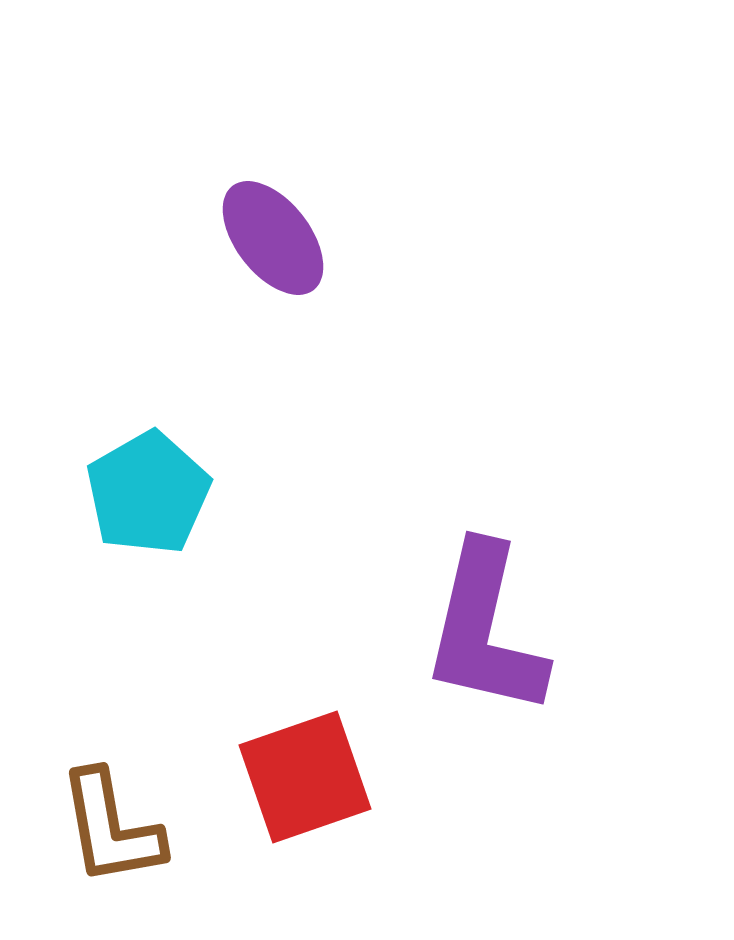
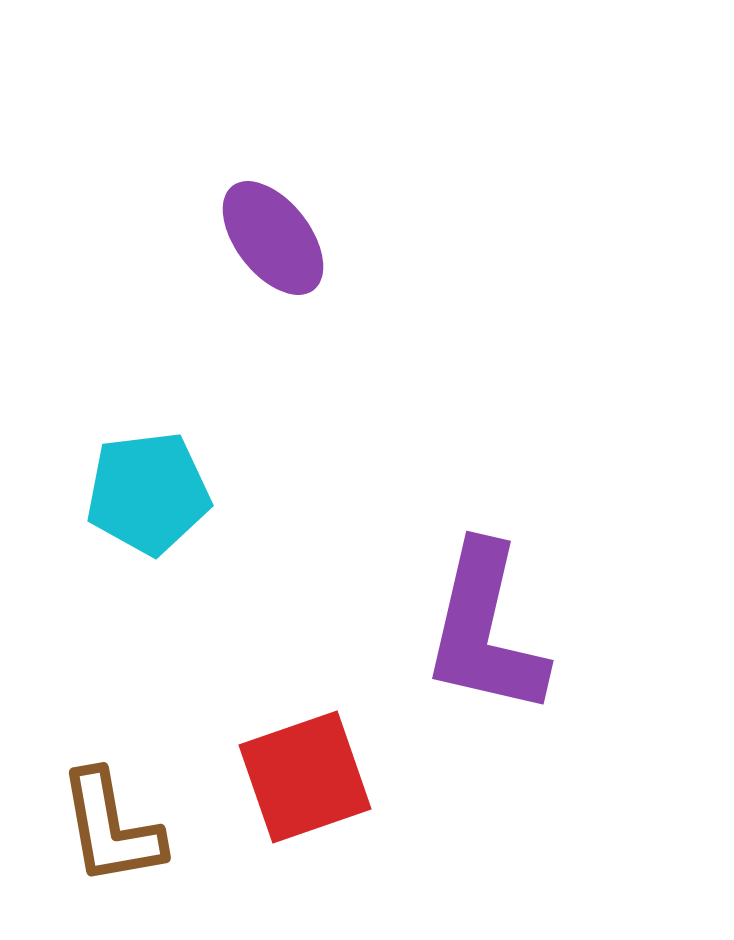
cyan pentagon: rotated 23 degrees clockwise
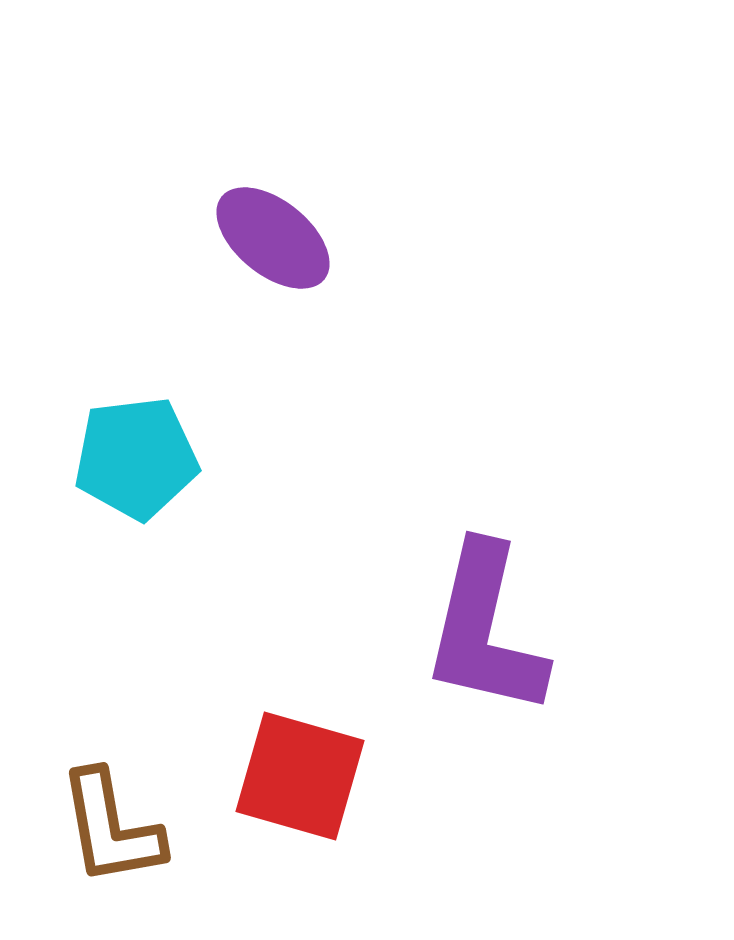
purple ellipse: rotated 13 degrees counterclockwise
cyan pentagon: moved 12 px left, 35 px up
red square: moved 5 px left, 1 px up; rotated 35 degrees clockwise
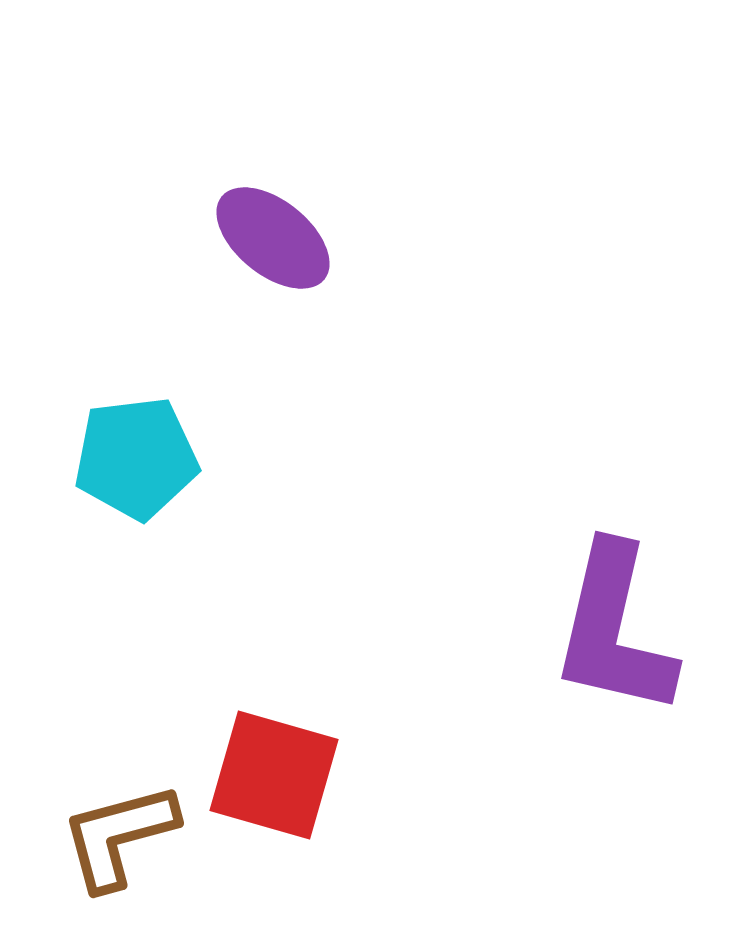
purple L-shape: moved 129 px right
red square: moved 26 px left, 1 px up
brown L-shape: moved 8 px right, 8 px down; rotated 85 degrees clockwise
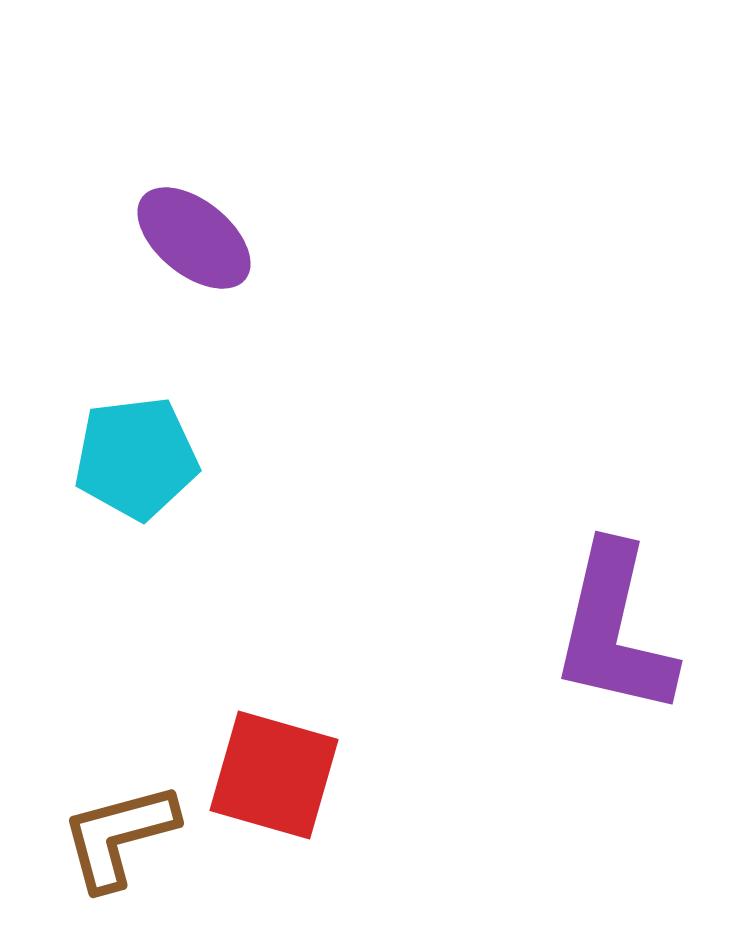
purple ellipse: moved 79 px left
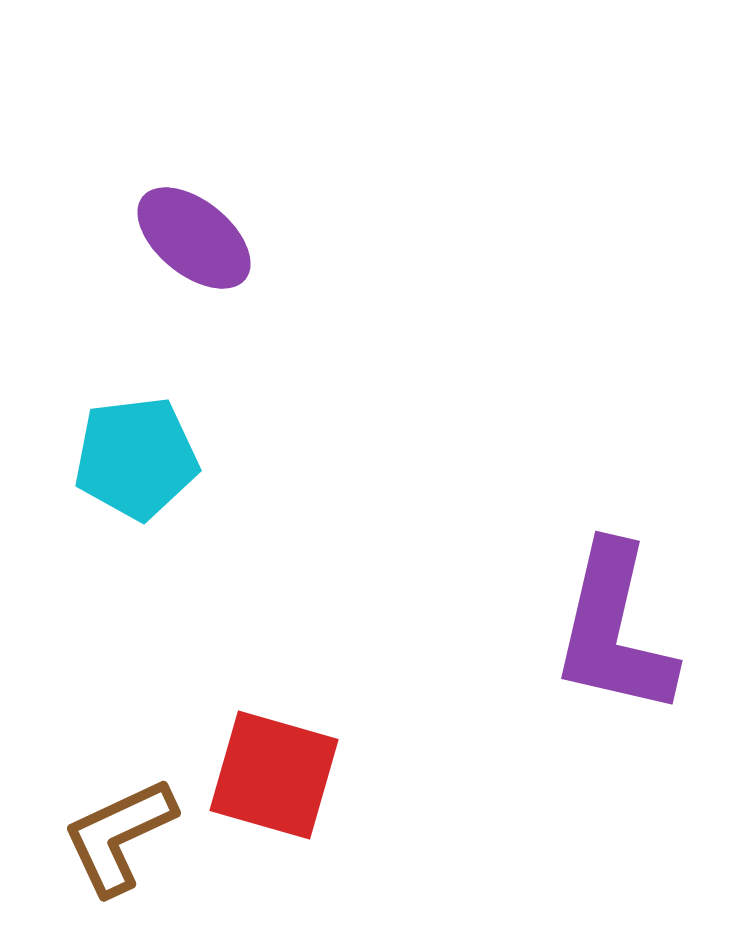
brown L-shape: rotated 10 degrees counterclockwise
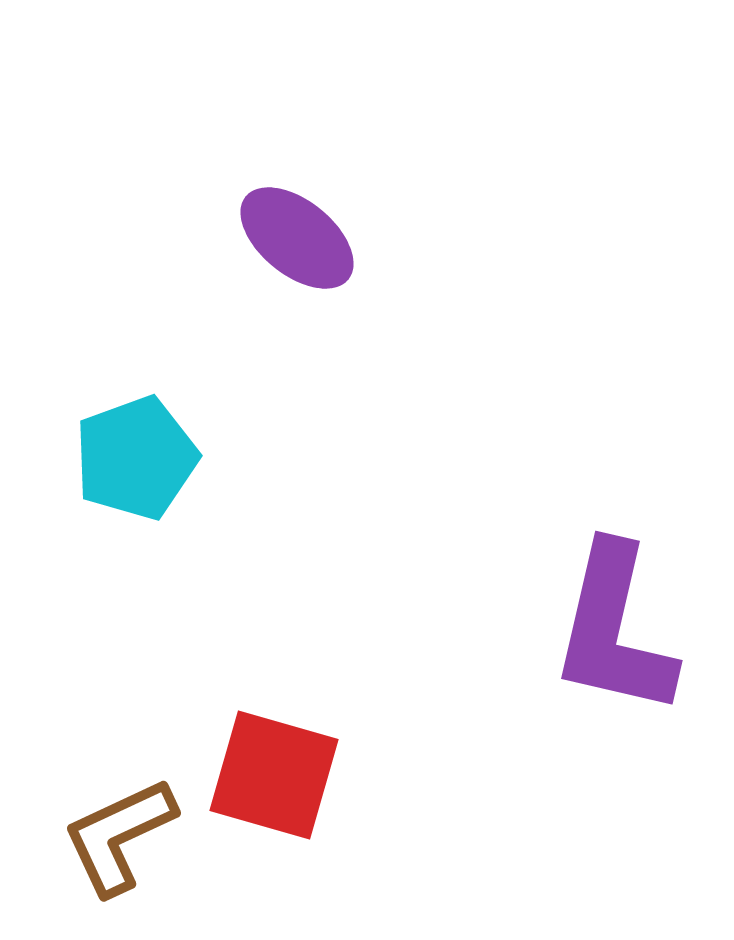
purple ellipse: moved 103 px right
cyan pentagon: rotated 13 degrees counterclockwise
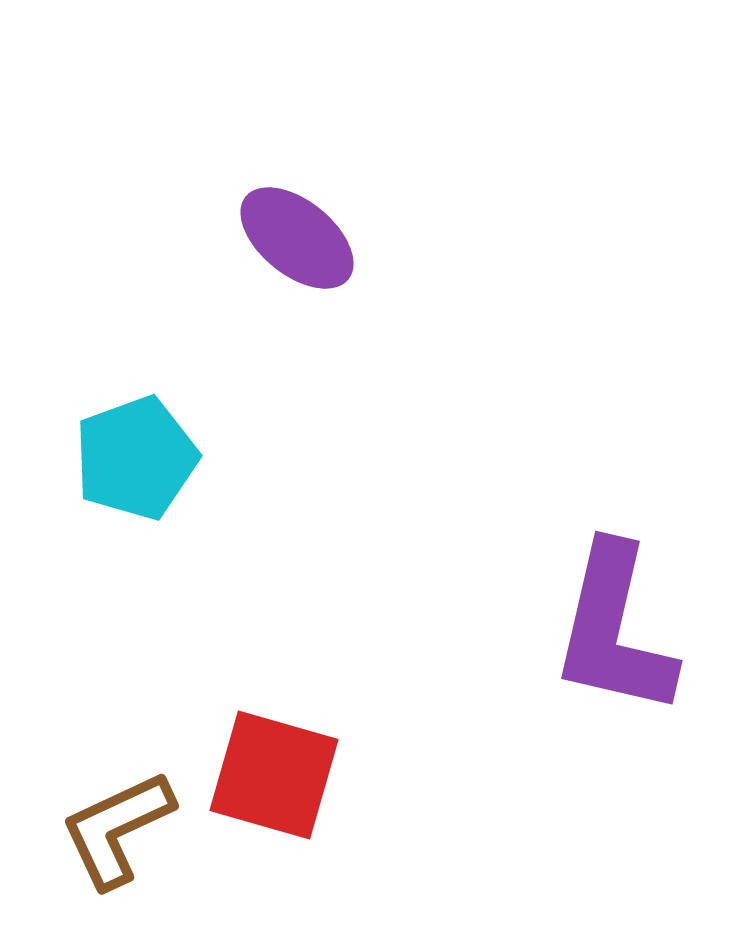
brown L-shape: moved 2 px left, 7 px up
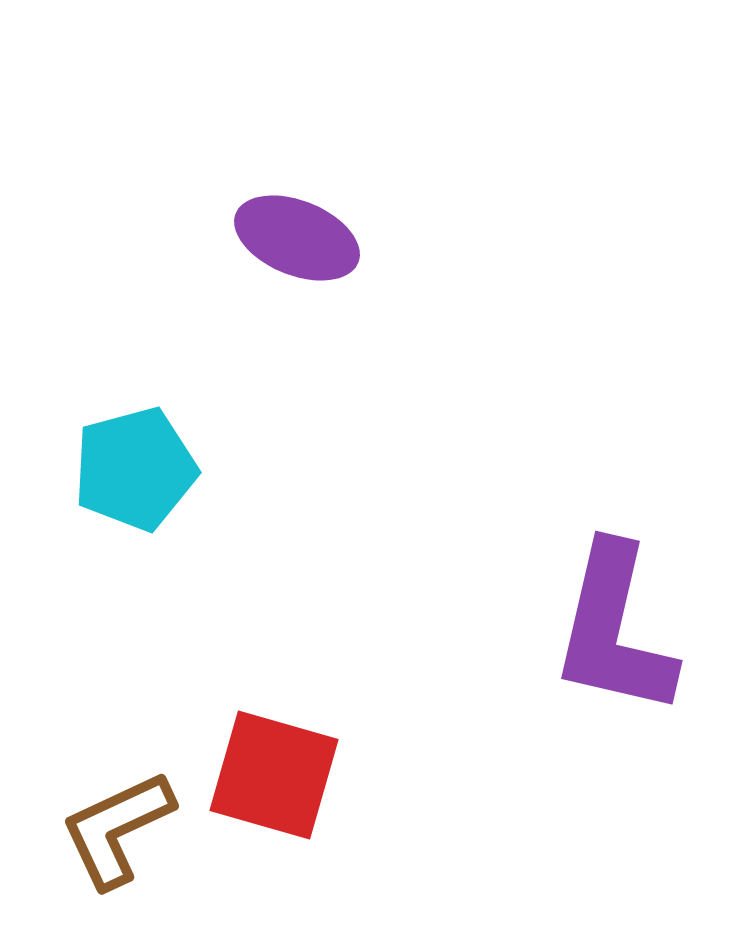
purple ellipse: rotated 17 degrees counterclockwise
cyan pentagon: moved 1 px left, 11 px down; rotated 5 degrees clockwise
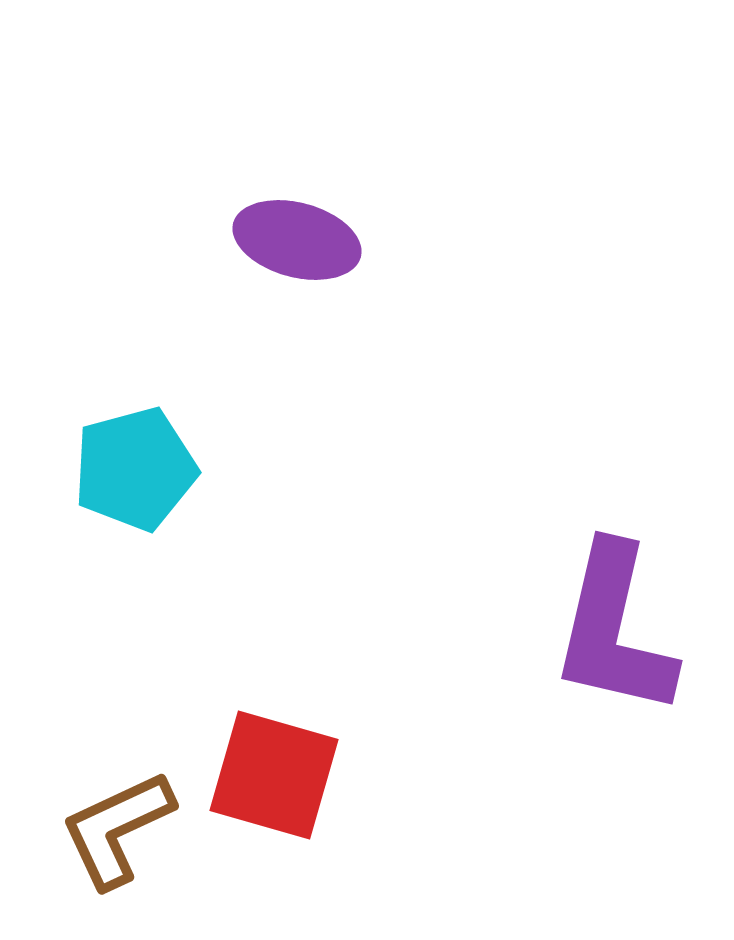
purple ellipse: moved 2 px down; rotated 7 degrees counterclockwise
